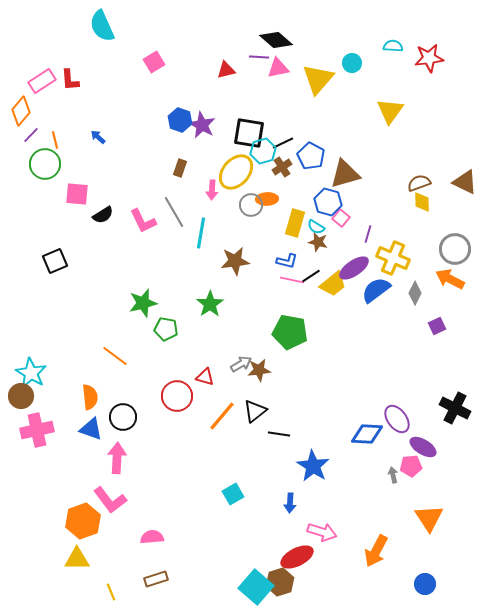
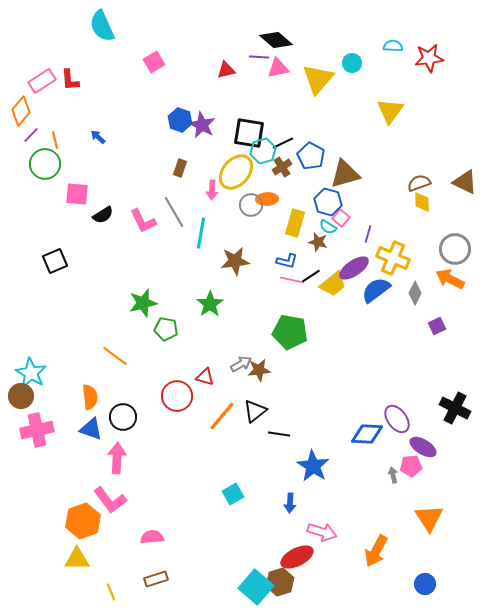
cyan semicircle at (316, 227): moved 12 px right
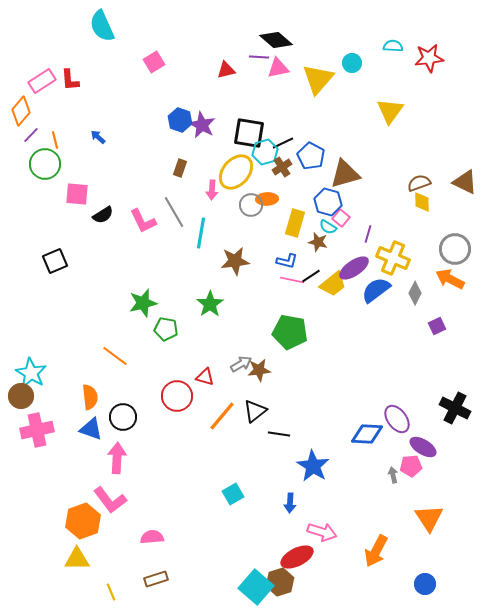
cyan hexagon at (263, 151): moved 2 px right, 1 px down
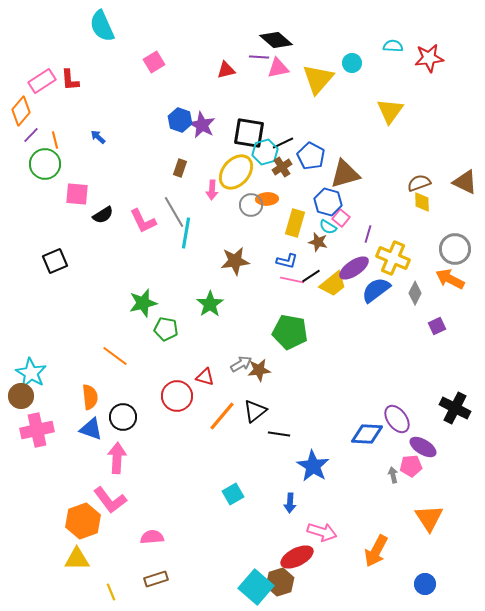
cyan line at (201, 233): moved 15 px left
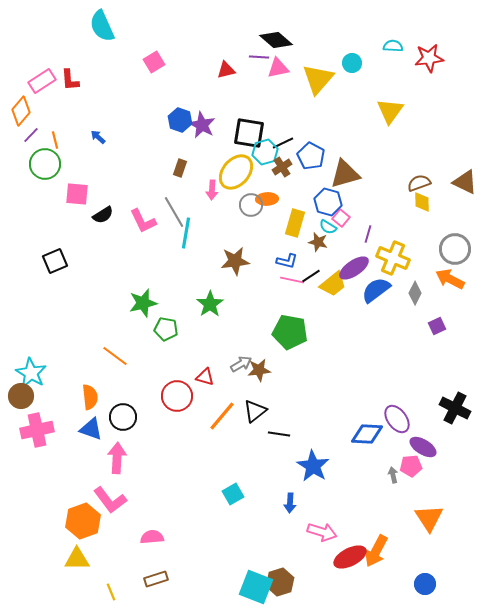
red ellipse at (297, 557): moved 53 px right
cyan square at (256, 587): rotated 20 degrees counterclockwise
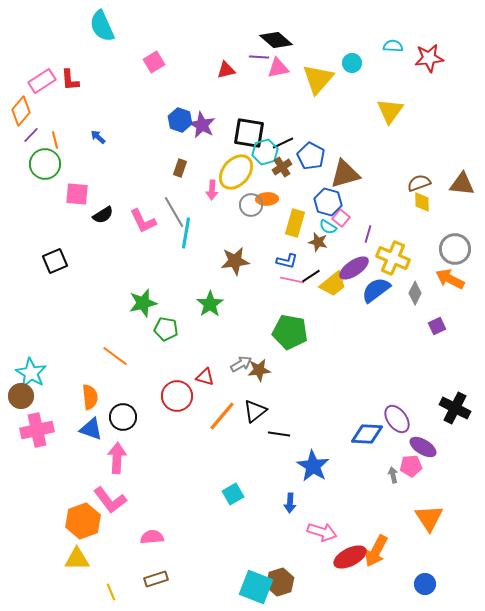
brown triangle at (465, 182): moved 3 px left, 2 px down; rotated 20 degrees counterclockwise
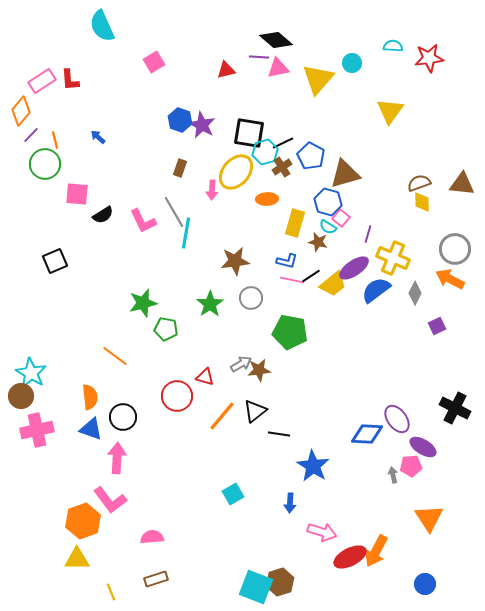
gray circle at (251, 205): moved 93 px down
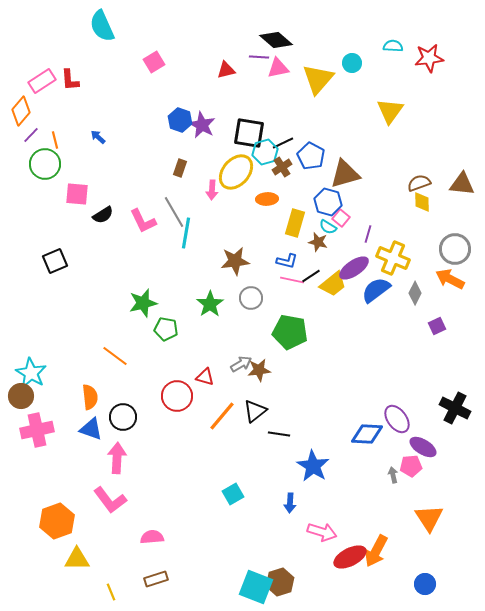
orange hexagon at (83, 521): moved 26 px left
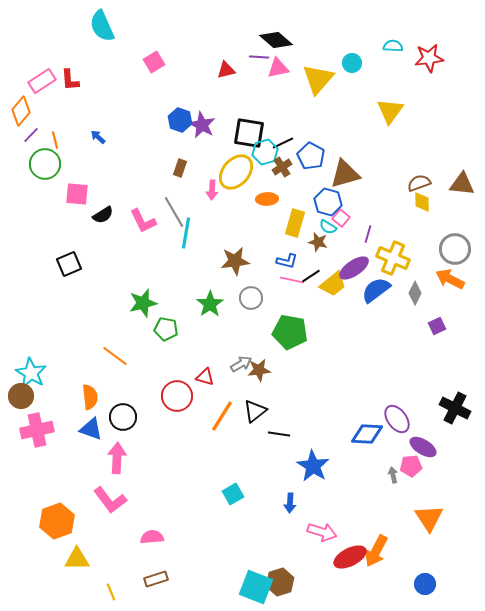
black square at (55, 261): moved 14 px right, 3 px down
orange line at (222, 416): rotated 8 degrees counterclockwise
